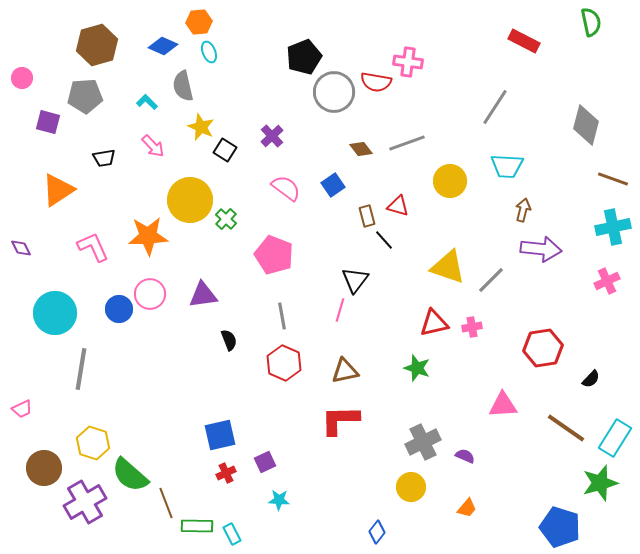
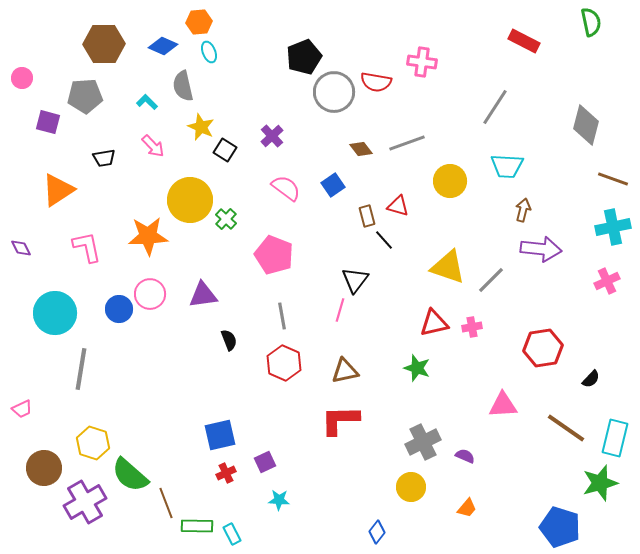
brown hexagon at (97, 45): moved 7 px right, 1 px up; rotated 15 degrees clockwise
pink cross at (408, 62): moved 14 px right
pink L-shape at (93, 247): moved 6 px left; rotated 12 degrees clockwise
cyan rectangle at (615, 438): rotated 18 degrees counterclockwise
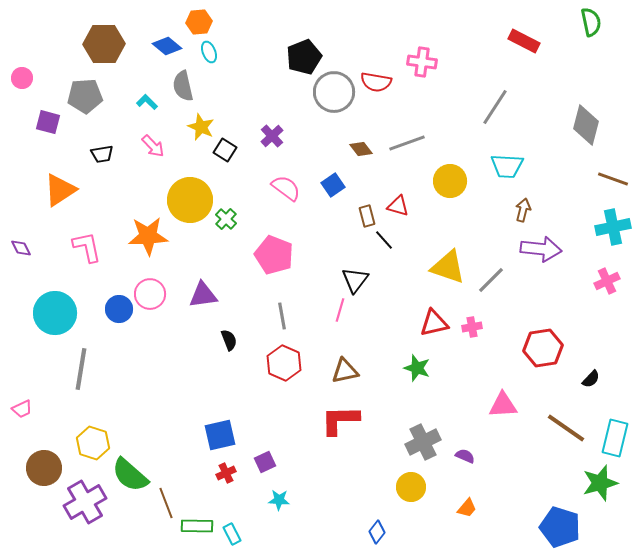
blue diamond at (163, 46): moved 4 px right; rotated 16 degrees clockwise
black trapezoid at (104, 158): moved 2 px left, 4 px up
orange triangle at (58, 190): moved 2 px right
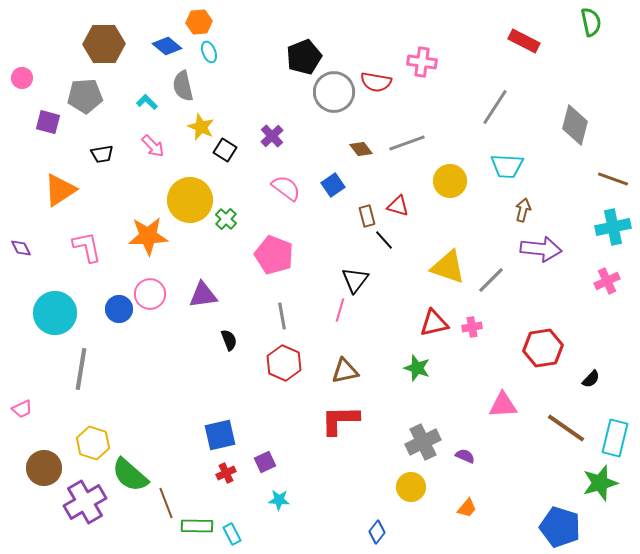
gray diamond at (586, 125): moved 11 px left
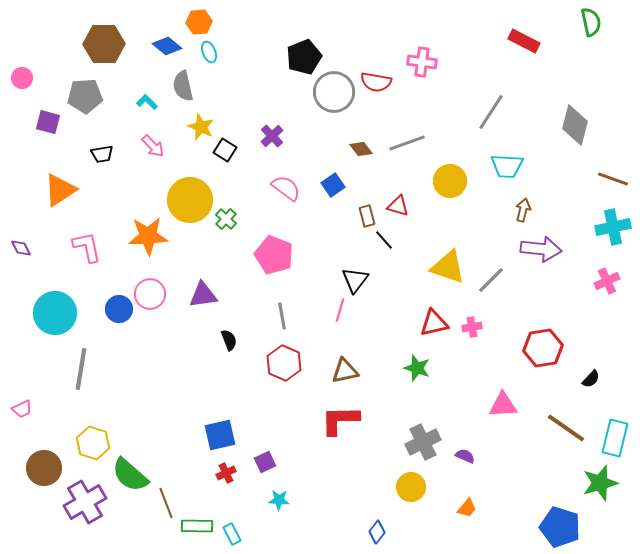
gray line at (495, 107): moved 4 px left, 5 px down
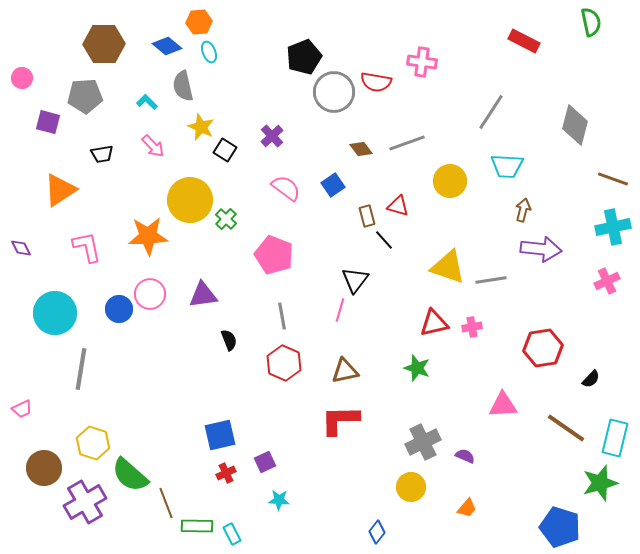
gray line at (491, 280): rotated 36 degrees clockwise
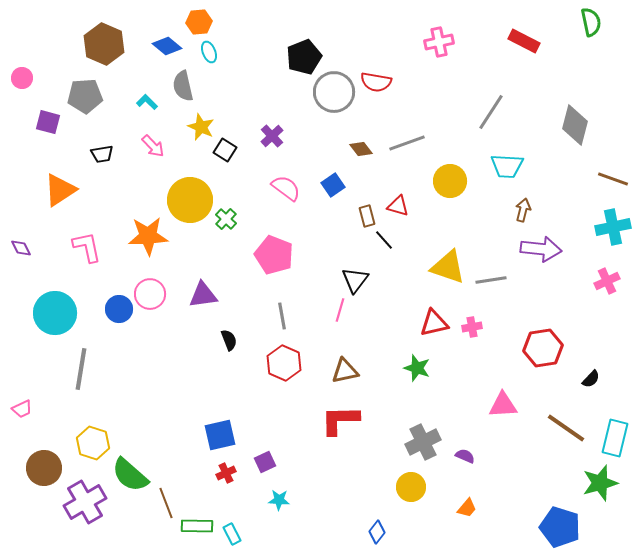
brown hexagon at (104, 44): rotated 24 degrees clockwise
pink cross at (422, 62): moved 17 px right, 20 px up; rotated 20 degrees counterclockwise
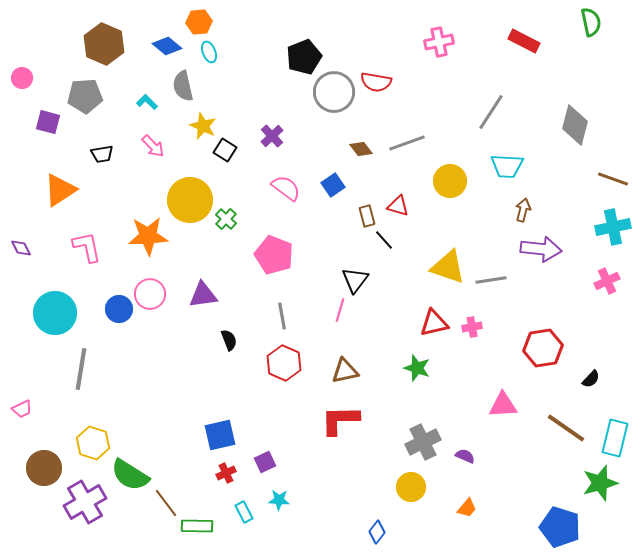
yellow star at (201, 127): moved 2 px right, 1 px up
green semicircle at (130, 475): rotated 9 degrees counterclockwise
brown line at (166, 503): rotated 16 degrees counterclockwise
cyan rectangle at (232, 534): moved 12 px right, 22 px up
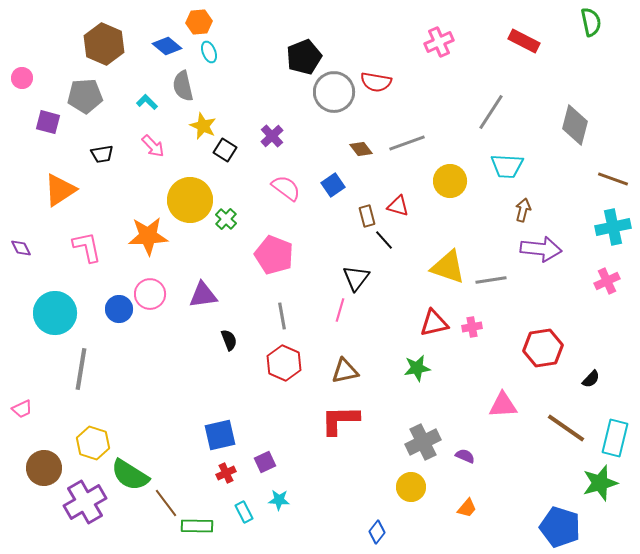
pink cross at (439, 42): rotated 12 degrees counterclockwise
black triangle at (355, 280): moved 1 px right, 2 px up
green star at (417, 368): rotated 28 degrees counterclockwise
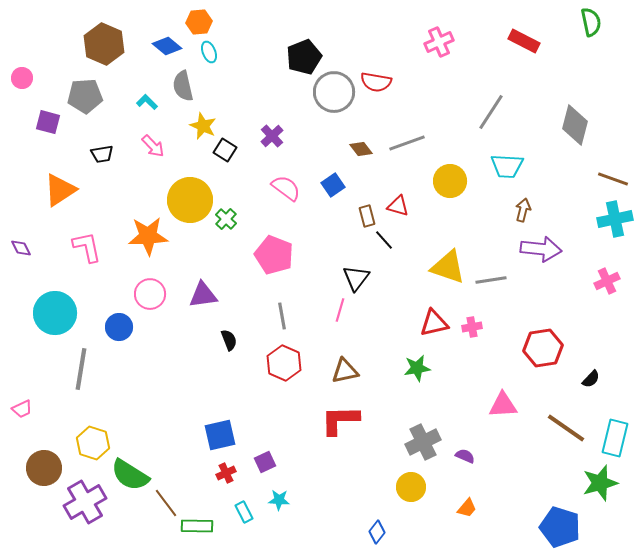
cyan cross at (613, 227): moved 2 px right, 8 px up
blue circle at (119, 309): moved 18 px down
